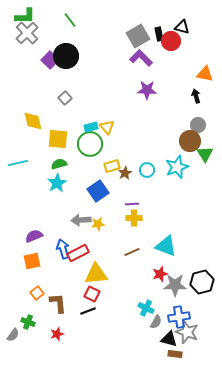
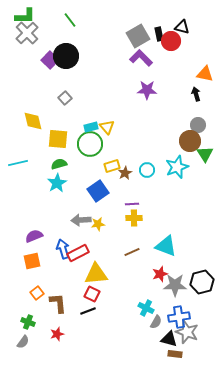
black arrow at (196, 96): moved 2 px up
gray semicircle at (13, 335): moved 10 px right, 7 px down
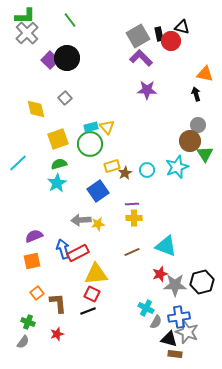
black circle at (66, 56): moved 1 px right, 2 px down
yellow diamond at (33, 121): moved 3 px right, 12 px up
yellow square at (58, 139): rotated 25 degrees counterclockwise
cyan line at (18, 163): rotated 30 degrees counterclockwise
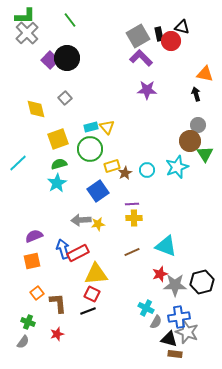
green circle at (90, 144): moved 5 px down
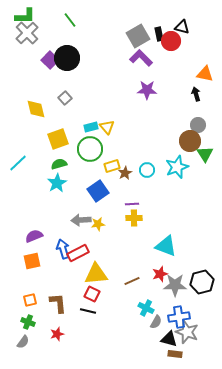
brown line at (132, 252): moved 29 px down
orange square at (37, 293): moved 7 px left, 7 px down; rotated 24 degrees clockwise
black line at (88, 311): rotated 35 degrees clockwise
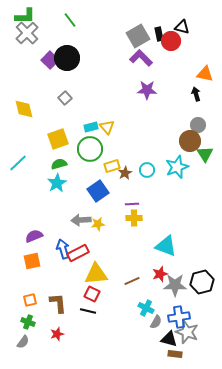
yellow diamond at (36, 109): moved 12 px left
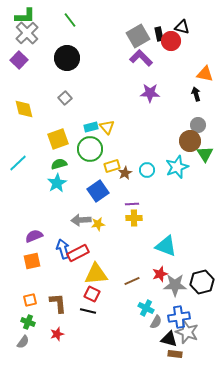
purple square at (50, 60): moved 31 px left
purple star at (147, 90): moved 3 px right, 3 px down
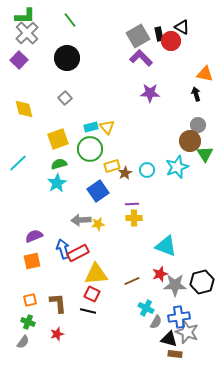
black triangle at (182, 27): rotated 14 degrees clockwise
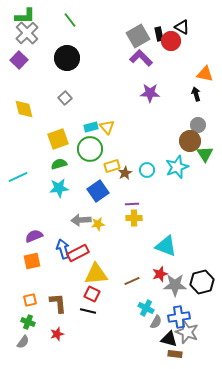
cyan line at (18, 163): moved 14 px down; rotated 18 degrees clockwise
cyan star at (57, 183): moved 2 px right, 5 px down; rotated 24 degrees clockwise
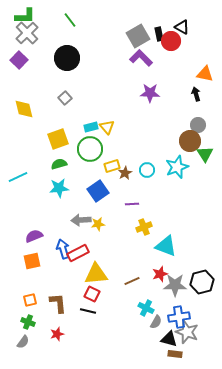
yellow cross at (134, 218): moved 10 px right, 9 px down; rotated 21 degrees counterclockwise
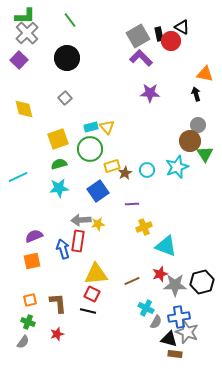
red rectangle at (78, 253): moved 12 px up; rotated 55 degrees counterclockwise
